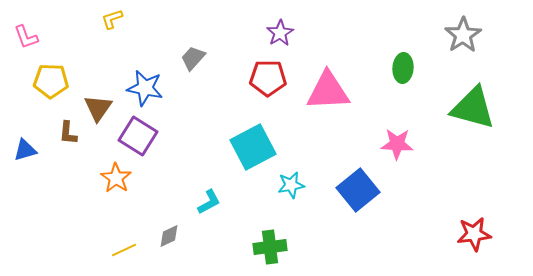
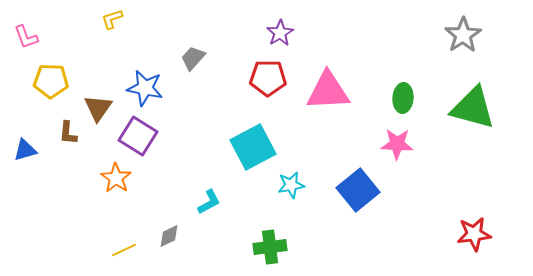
green ellipse: moved 30 px down
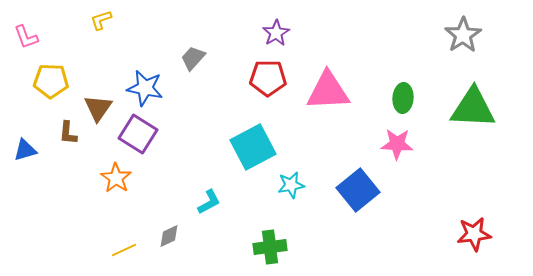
yellow L-shape: moved 11 px left, 1 px down
purple star: moved 4 px left
green triangle: rotated 12 degrees counterclockwise
purple square: moved 2 px up
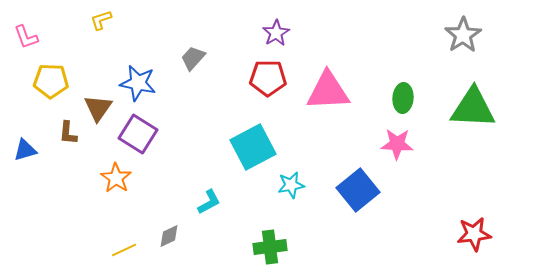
blue star: moved 7 px left, 5 px up
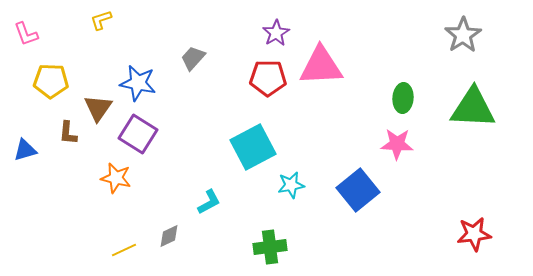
pink L-shape: moved 3 px up
pink triangle: moved 7 px left, 25 px up
orange star: rotated 20 degrees counterclockwise
